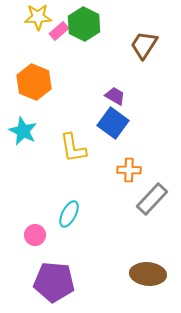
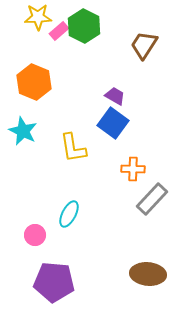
green hexagon: moved 2 px down
orange cross: moved 4 px right, 1 px up
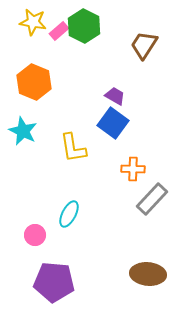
yellow star: moved 5 px left, 5 px down; rotated 12 degrees clockwise
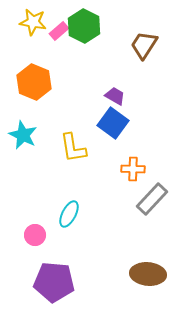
cyan star: moved 4 px down
